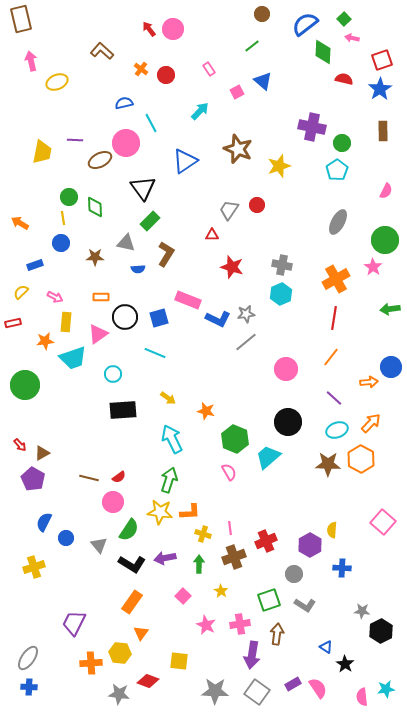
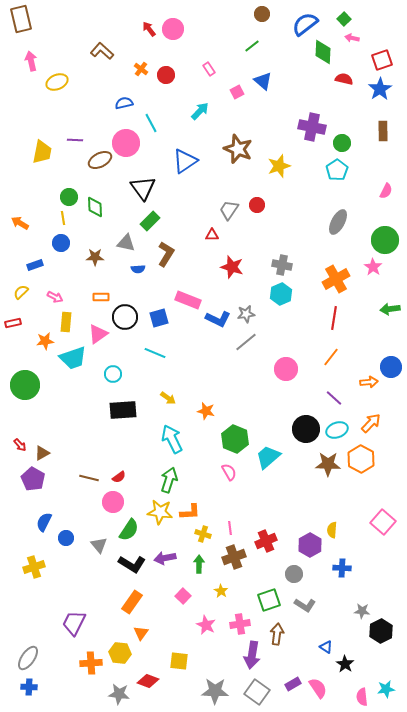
black circle at (288, 422): moved 18 px right, 7 px down
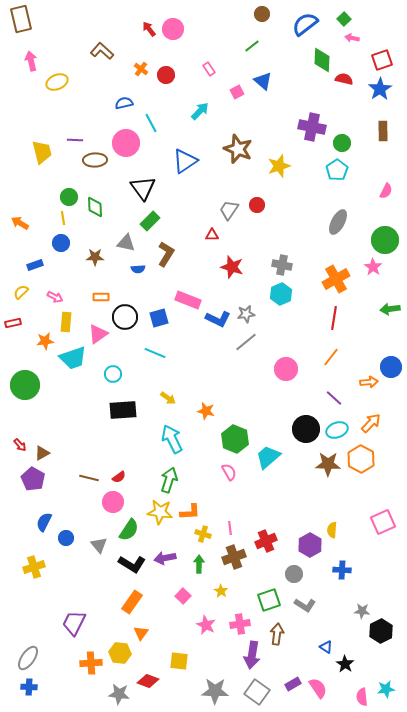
green diamond at (323, 52): moved 1 px left, 8 px down
yellow trapezoid at (42, 152): rotated 25 degrees counterclockwise
brown ellipse at (100, 160): moved 5 px left; rotated 25 degrees clockwise
pink square at (383, 522): rotated 25 degrees clockwise
blue cross at (342, 568): moved 2 px down
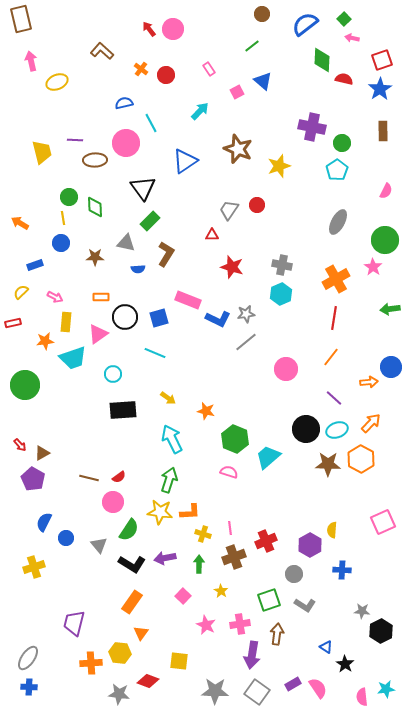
pink semicircle at (229, 472): rotated 42 degrees counterclockwise
purple trapezoid at (74, 623): rotated 12 degrees counterclockwise
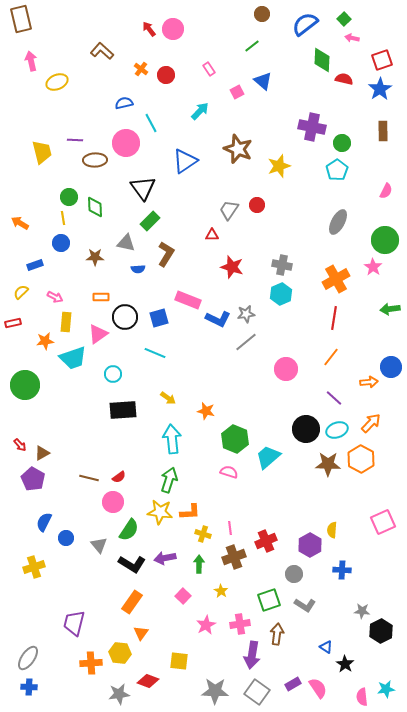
cyan arrow at (172, 439): rotated 20 degrees clockwise
pink star at (206, 625): rotated 18 degrees clockwise
gray star at (119, 694): rotated 15 degrees counterclockwise
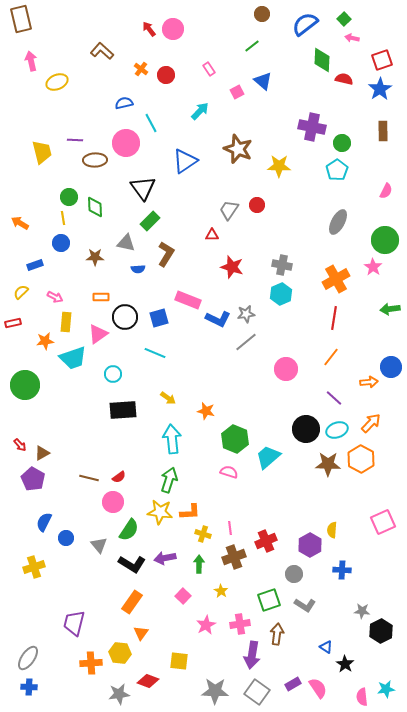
yellow star at (279, 166): rotated 20 degrees clockwise
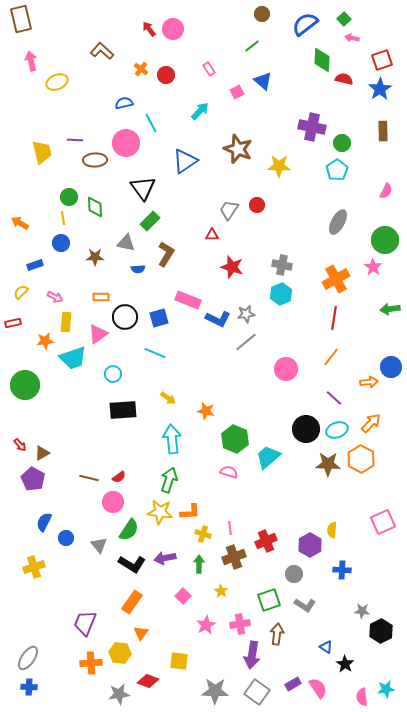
purple trapezoid at (74, 623): moved 11 px right; rotated 8 degrees clockwise
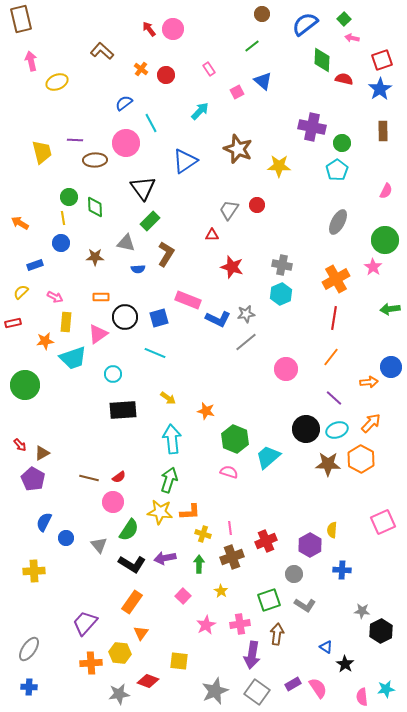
blue semicircle at (124, 103): rotated 24 degrees counterclockwise
brown cross at (234, 557): moved 2 px left
yellow cross at (34, 567): moved 4 px down; rotated 15 degrees clockwise
purple trapezoid at (85, 623): rotated 20 degrees clockwise
gray ellipse at (28, 658): moved 1 px right, 9 px up
gray star at (215, 691): rotated 24 degrees counterclockwise
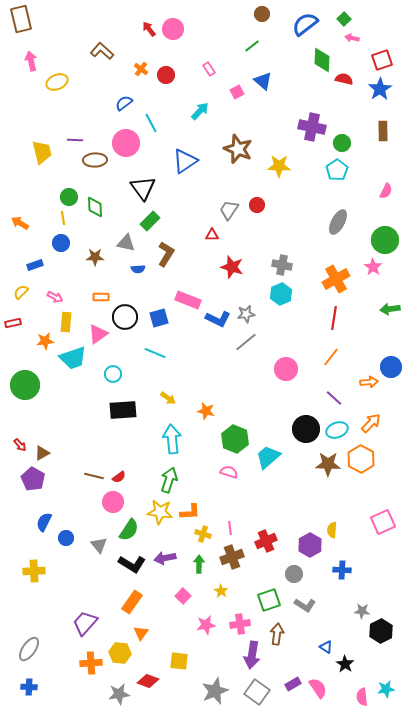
brown line at (89, 478): moved 5 px right, 2 px up
pink star at (206, 625): rotated 18 degrees clockwise
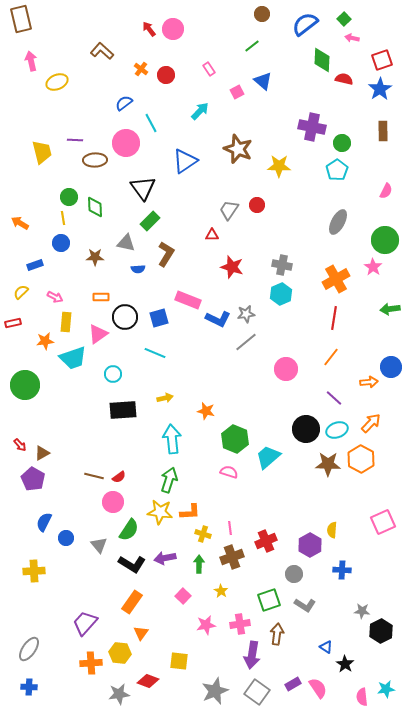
yellow arrow at (168, 398): moved 3 px left; rotated 49 degrees counterclockwise
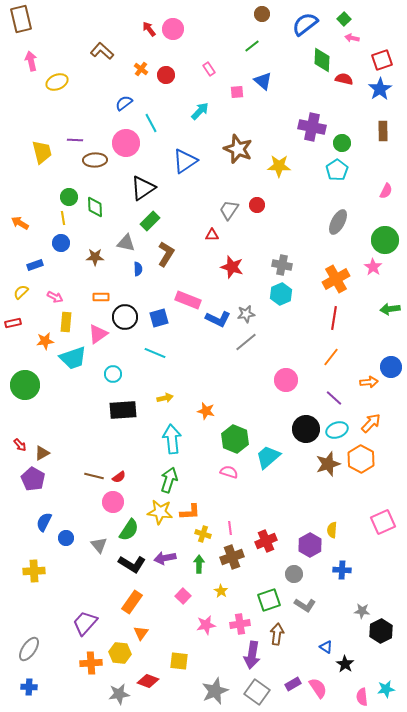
pink square at (237, 92): rotated 24 degrees clockwise
black triangle at (143, 188): rotated 32 degrees clockwise
blue semicircle at (138, 269): rotated 88 degrees counterclockwise
pink circle at (286, 369): moved 11 px down
brown star at (328, 464): rotated 20 degrees counterclockwise
